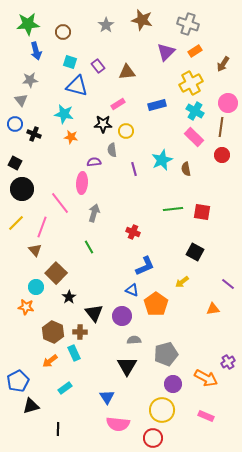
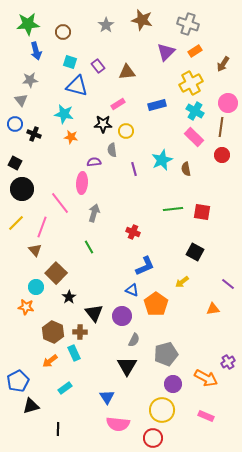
gray semicircle at (134, 340): rotated 120 degrees clockwise
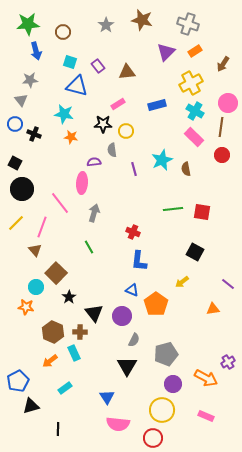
blue L-shape at (145, 266): moved 6 px left, 5 px up; rotated 120 degrees clockwise
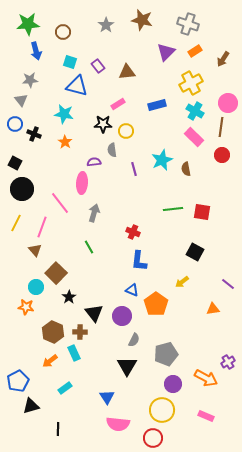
brown arrow at (223, 64): moved 5 px up
orange star at (71, 137): moved 6 px left, 5 px down; rotated 24 degrees clockwise
yellow line at (16, 223): rotated 18 degrees counterclockwise
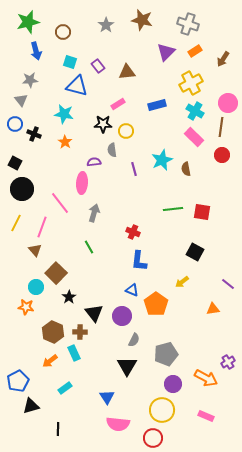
green star at (28, 24): moved 2 px up; rotated 10 degrees counterclockwise
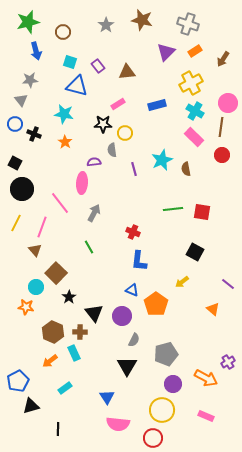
yellow circle at (126, 131): moved 1 px left, 2 px down
gray arrow at (94, 213): rotated 12 degrees clockwise
orange triangle at (213, 309): rotated 48 degrees clockwise
